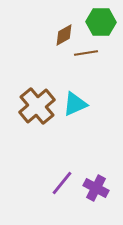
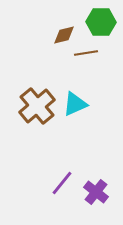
brown diamond: rotated 15 degrees clockwise
purple cross: moved 4 px down; rotated 10 degrees clockwise
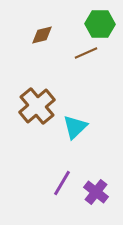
green hexagon: moved 1 px left, 2 px down
brown diamond: moved 22 px left
brown line: rotated 15 degrees counterclockwise
cyan triangle: moved 23 px down; rotated 20 degrees counterclockwise
purple line: rotated 8 degrees counterclockwise
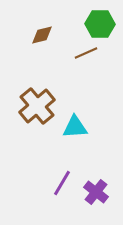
cyan triangle: rotated 40 degrees clockwise
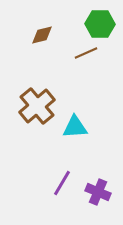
purple cross: moved 2 px right; rotated 15 degrees counterclockwise
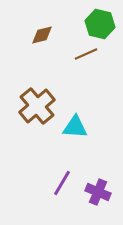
green hexagon: rotated 12 degrees clockwise
brown line: moved 1 px down
cyan triangle: rotated 8 degrees clockwise
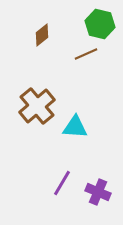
brown diamond: rotated 25 degrees counterclockwise
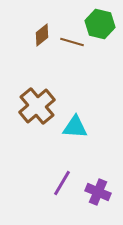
brown line: moved 14 px left, 12 px up; rotated 40 degrees clockwise
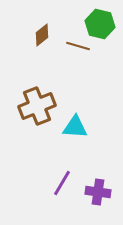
brown line: moved 6 px right, 4 px down
brown cross: rotated 18 degrees clockwise
purple cross: rotated 15 degrees counterclockwise
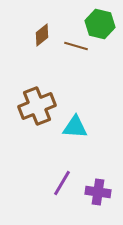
brown line: moved 2 px left
